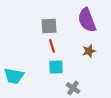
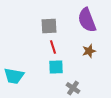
red line: moved 1 px right, 1 px down
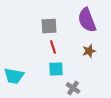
cyan square: moved 2 px down
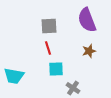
red line: moved 5 px left, 1 px down
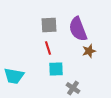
purple semicircle: moved 9 px left, 9 px down
gray square: moved 1 px up
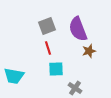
gray square: moved 2 px left, 1 px down; rotated 18 degrees counterclockwise
gray cross: moved 2 px right
